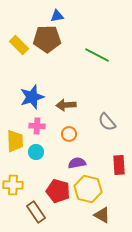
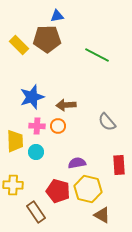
orange circle: moved 11 px left, 8 px up
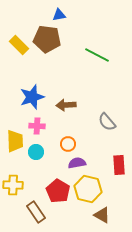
blue triangle: moved 2 px right, 1 px up
brown pentagon: rotated 8 degrees clockwise
orange circle: moved 10 px right, 18 px down
red pentagon: rotated 15 degrees clockwise
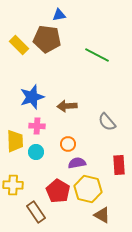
brown arrow: moved 1 px right, 1 px down
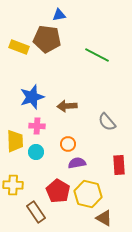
yellow rectangle: moved 2 px down; rotated 24 degrees counterclockwise
yellow hexagon: moved 5 px down
brown triangle: moved 2 px right, 3 px down
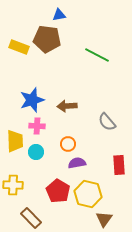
blue star: moved 3 px down
brown rectangle: moved 5 px left, 6 px down; rotated 10 degrees counterclockwise
brown triangle: moved 1 px down; rotated 36 degrees clockwise
